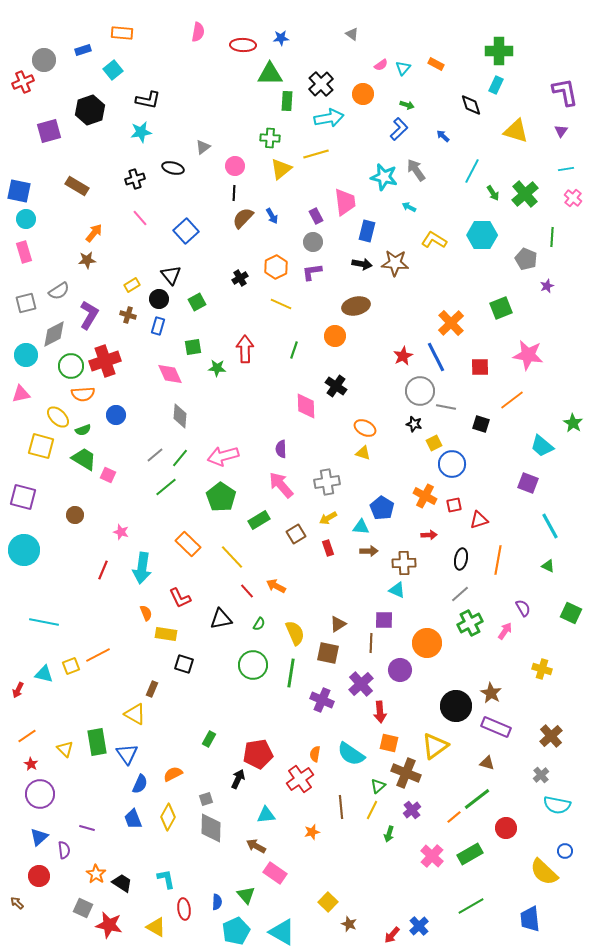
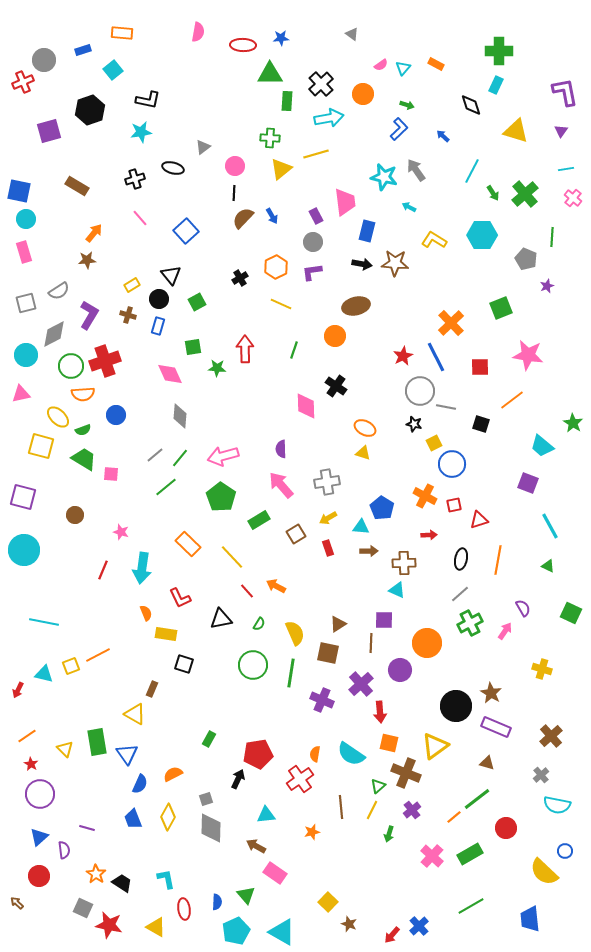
pink square at (108, 475): moved 3 px right, 1 px up; rotated 21 degrees counterclockwise
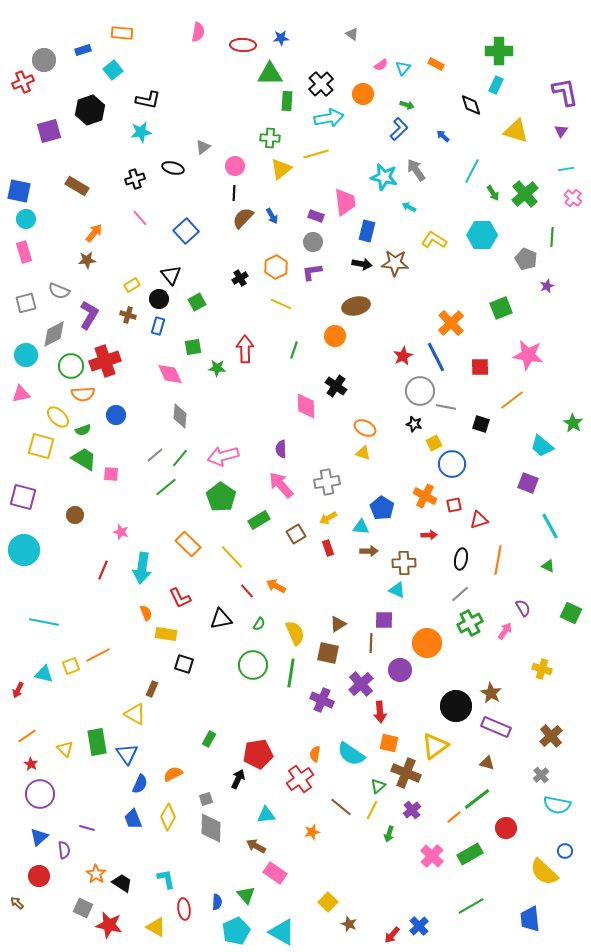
purple rectangle at (316, 216): rotated 42 degrees counterclockwise
gray semicircle at (59, 291): rotated 55 degrees clockwise
brown line at (341, 807): rotated 45 degrees counterclockwise
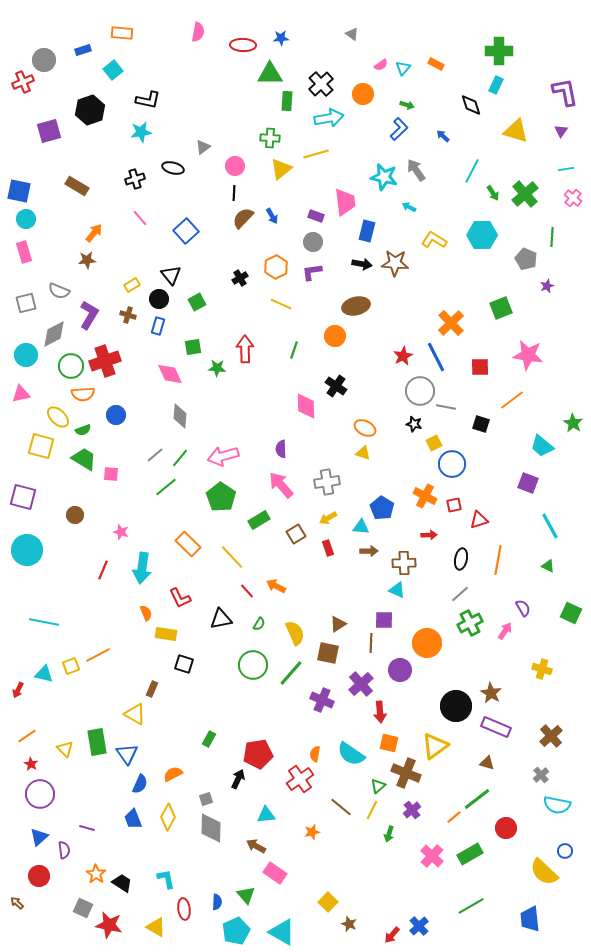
cyan circle at (24, 550): moved 3 px right
green line at (291, 673): rotated 32 degrees clockwise
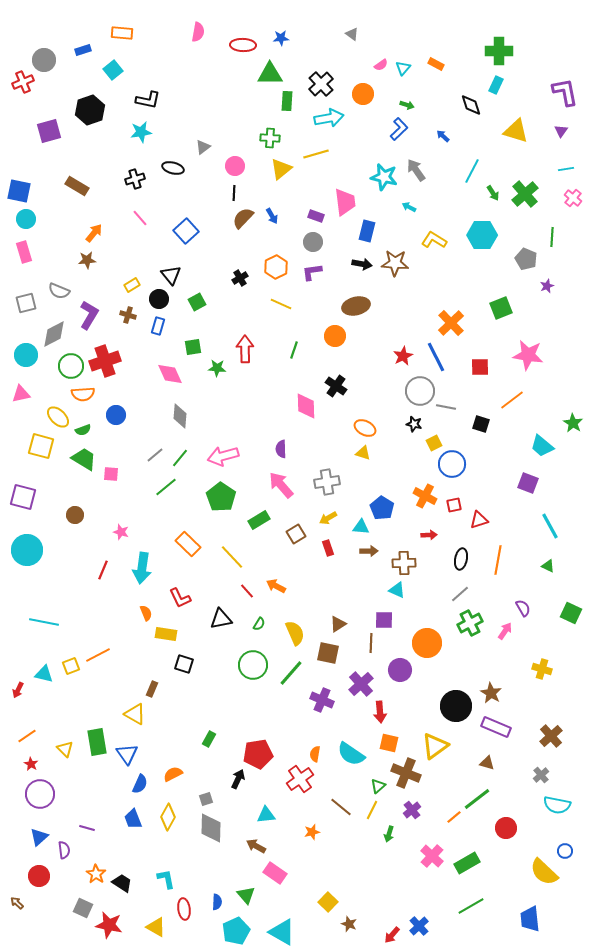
green rectangle at (470, 854): moved 3 px left, 9 px down
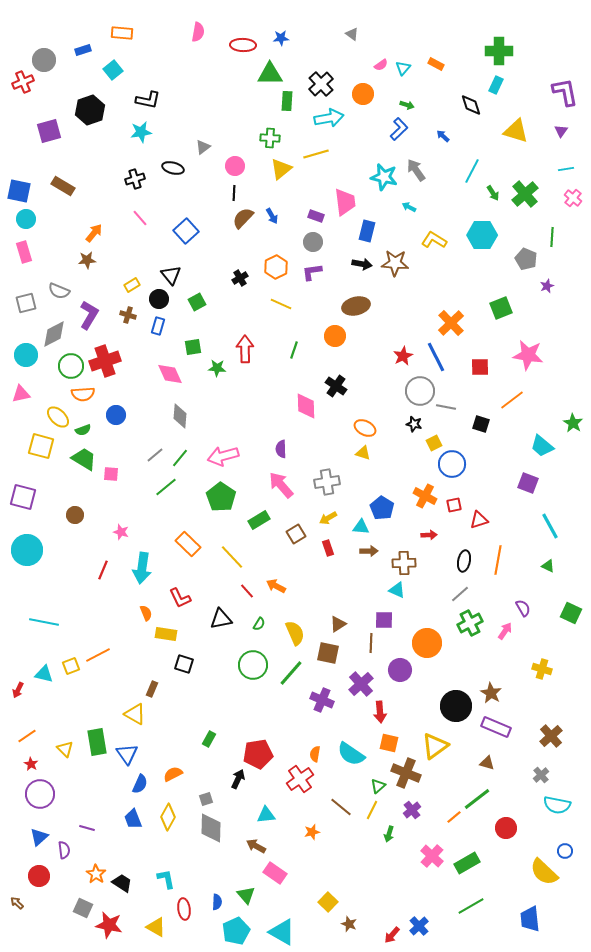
brown rectangle at (77, 186): moved 14 px left
black ellipse at (461, 559): moved 3 px right, 2 px down
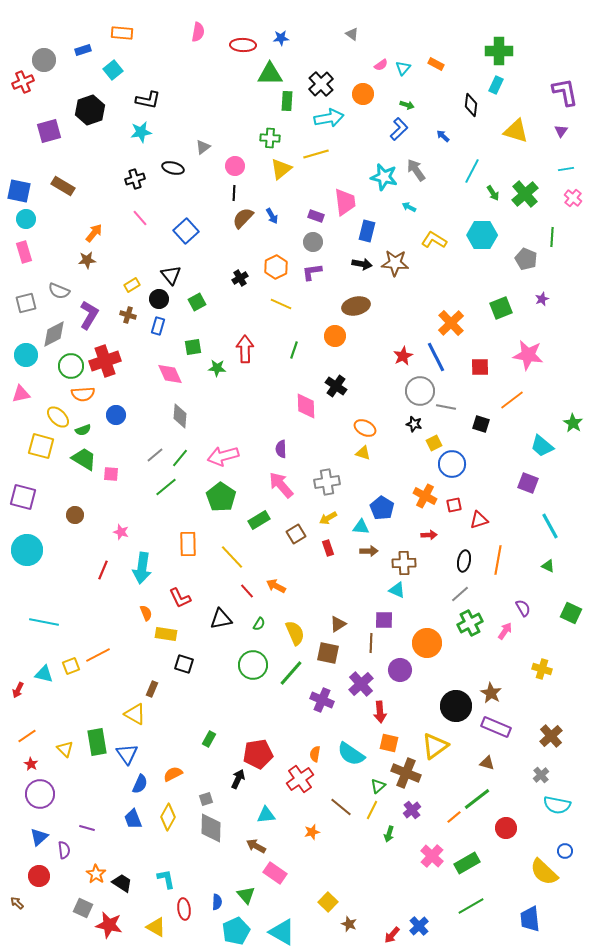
black diamond at (471, 105): rotated 25 degrees clockwise
purple star at (547, 286): moved 5 px left, 13 px down
orange rectangle at (188, 544): rotated 45 degrees clockwise
